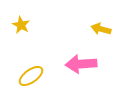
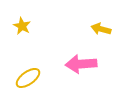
yellow star: moved 1 px right, 1 px down
yellow ellipse: moved 3 px left, 2 px down
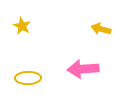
pink arrow: moved 2 px right, 5 px down
yellow ellipse: rotated 35 degrees clockwise
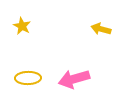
pink arrow: moved 9 px left, 10 px down; rotated 12 degrees counterclockwise
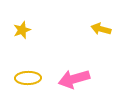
yellow star: moved 4 px down; rotated 24 degrees clockwise
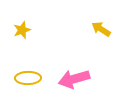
yellow arrow: rotated 18 degrees clockwise
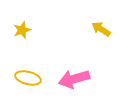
yellow ellipse: rotated 15 degrees clockwise
